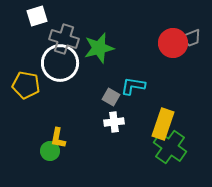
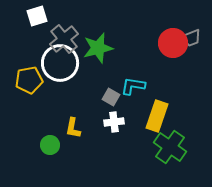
gray cross: rotated 32 degrees clockwise
green star: moved 1 px left
yellow pentagon: moved 3 px right, 5 px up; rotated 20 degrees counterclockwise
yellow rectangle: moved 6 px left, 8 px up
yellow L-shape: moved 15 px right, 10 px up
green circle: moved 6 px up
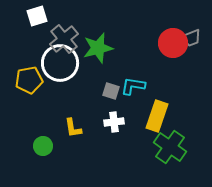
gray square: moved 6 px up; rotated 12 degrees counterclockwise
yellow L-shape: rotated 20 degrees counterclockwise
green circle: moved 7 px left, 1 px down
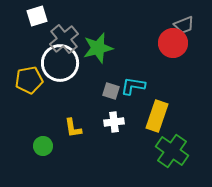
gray trapezoid: moved 7 px left, 13 px up
green cross: moved 2 px right, 4 px down
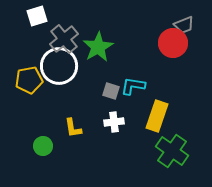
green star: moved 1 px up; rotated 16 degrees counterclockwise
white circle: moved 1 px left, 3 px down
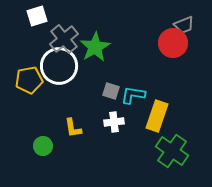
green star: moved 3 px left
cyan L-shape: moved 9 px down
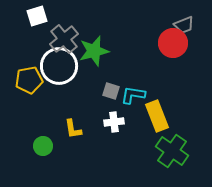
green star: moved 1 px left, 4 px down; rotated 16 degrees clockwise
yellow rectangle: rotated 40 degrees counterclockwise
yellow L-shape: moved 1 px down
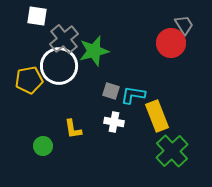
white square: rotated 25 degrees clockwise
gray trapezoid: rotated 100 degrees counterclockwise
red circle: moved 2 px left
white cross: rotated 18 degrees clockwise
green cross: rotated 12 degrees clockwise
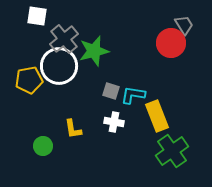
green cross: rotated 8 degrees clockwise
